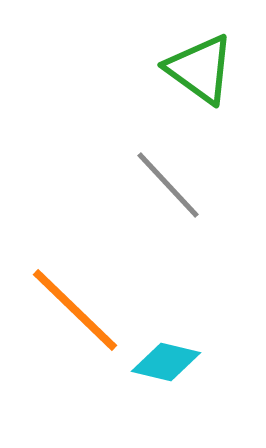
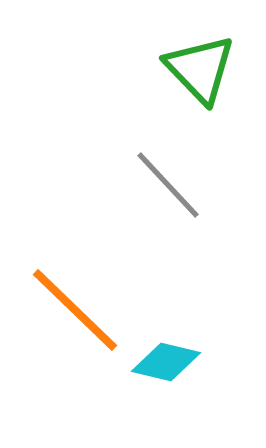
green triangle: rotated 10 degrees clockwise
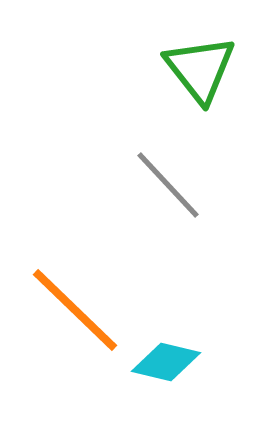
green triangle: rotated 6 degrees clockwise
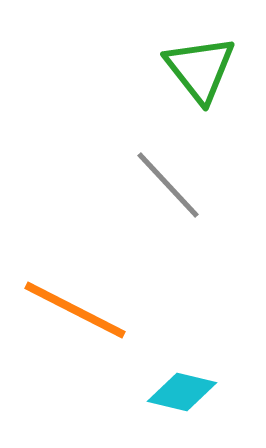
orange line: rotated 17 degrees counterclockwise
cyan diamond: moved 16 px right, 30 px down
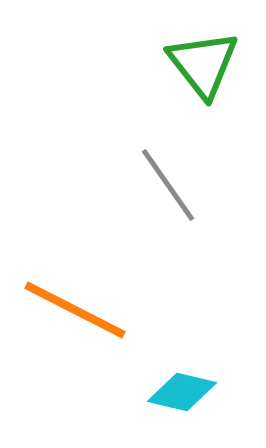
green triangle: moved 3 px right, 5 px up
gray line: rotated 8 degrees clockwise
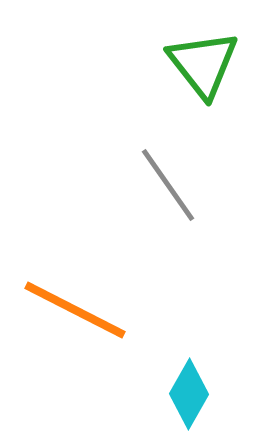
cyan diamond: moved 7 px right, 2 px down; rotated 74 degrees counterclockwise
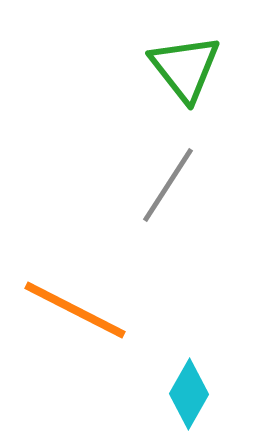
green triangle: moved 18 px left, 4 px down
gray line: rotated 68 degrees clockwise
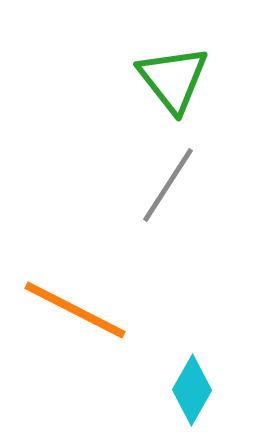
green triangle: moved 12 px left, 11 px down
cyan diamond: moved 3 px right, 4 px up
